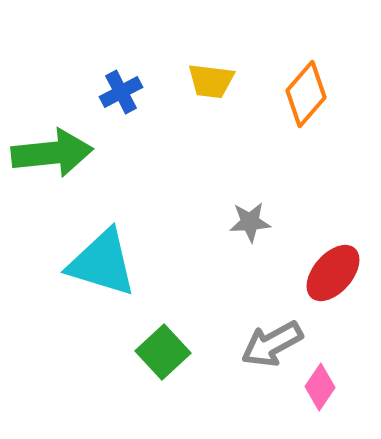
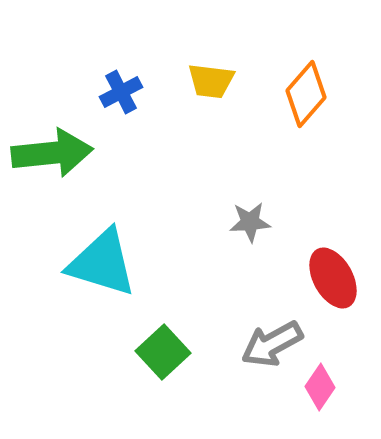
red ellipse: moved 5 px down; rotated 70 degrees counterclockwise
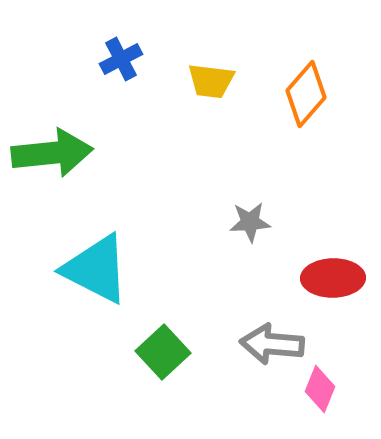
blue cross: moved 33 px up
cyan triangle: moved 6 px left, 6 px down; rotated 10 degrees clockwise
red ellipse: rotated 62 degrees counterclockwise
gray arrow: rotated 34 degrees clockwise
pink diamond: moved 2 px down; rotated 12 degrees counterclockwise
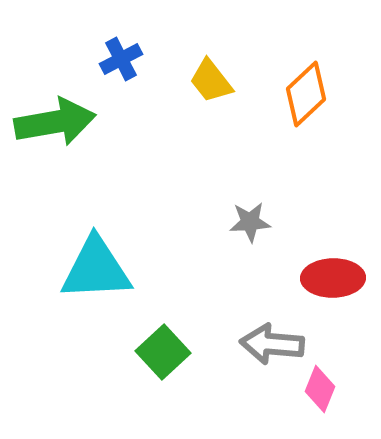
yellow trapezoid: rotated 45 degrees clockwise
orange diamond: rotated 6 degrees clockwise
green arrow: moved 3 px right, 31 px up; rotated 4 degrees counterclockwise
cyan triangle: rotated 30 degrees counterclockwise
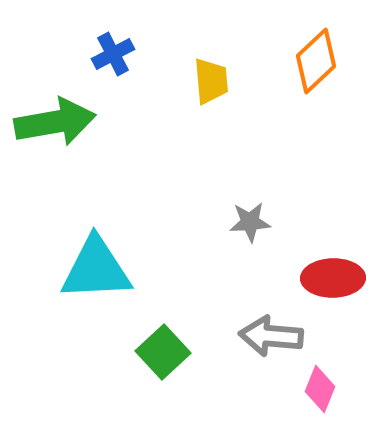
blue cross: moved 8 px left, 5 px up
yellow trapezoid: rotated 147 degrees counterclockwise
orange diamond: moved 10 px right, 33 px up
gray arrow: moved 1 px left, 8 px up
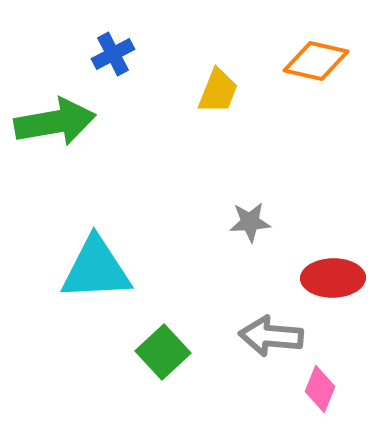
orange diamond: rotated 56 degrees clockwise
yellow trapezoid: moved 7 px right, 10 px down; rotated 27 degrees clockwise
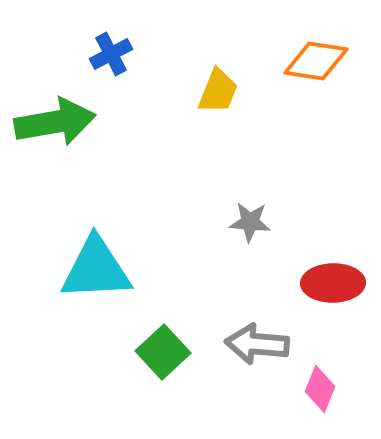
blue cross: moved 2 px left
orange diamond: rotated 4 degrees counterclockwise
gray star: rotated 9 degrees clockwise
red ellipse: moved 5 px down
gray arrow: moved 14 px left, 8 px down
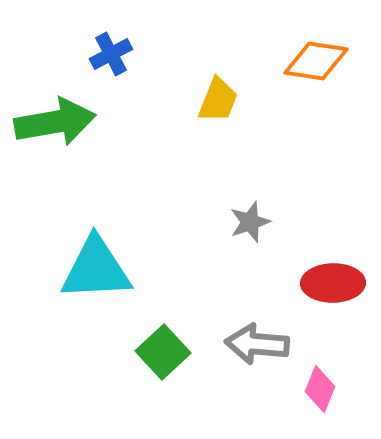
yellow trapezoid: moved 9 px down
gray star: rotated 24 degrees counterclockwise
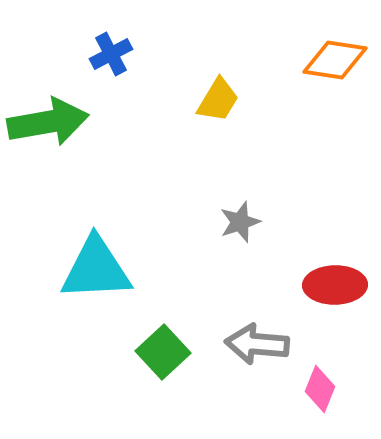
orange diamond: moved 19 px right, 1 px up
yellow trapezoid: rotated 9 degrees clockwise
green arrow: moved 7 px left
gray star: moved 10 px left
red ellipse: moved 2 px right, 2 px down
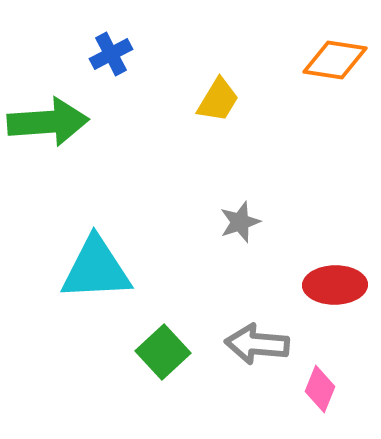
green arrow: rotated 6 degrees clockwise
